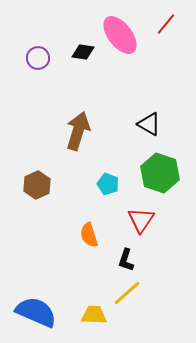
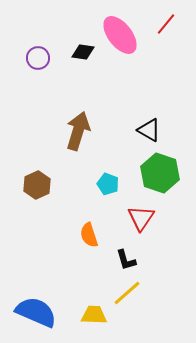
black triangle: moved 6 px down
red triangle: moved 2 px up
black L-shape: rotated 35 degrees counterclockwise
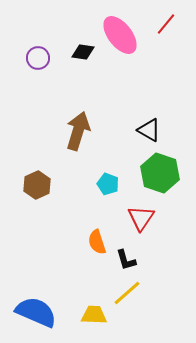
orange semicircle: moved 8 px right, 7 px down
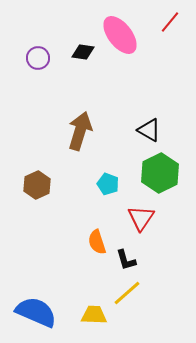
red line: moved 4 px right, 2 px up
brown arrow: moved 2 px right
green hexagon: rotated 15 degrees clockwise
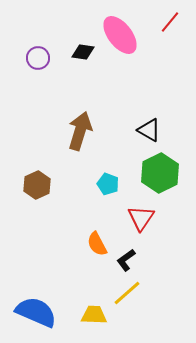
orange semicircle: moved 2 px down; rotated 10 degrees counterclockwise
black L-shape: rotated 70 degrees clockwise
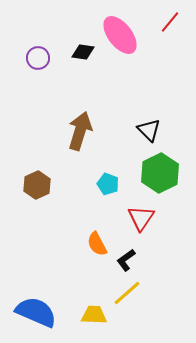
black triangle: rotated 15 degrees clockwise
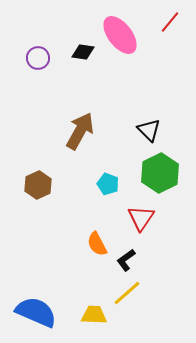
brown arrow: rotated 12 degrees clockwise
brown hexagon: moved 1 px right
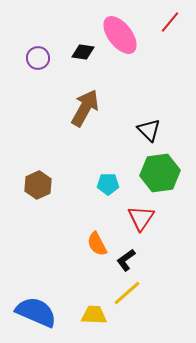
brown arrow: moved 5 px right, 23 px up
green hexagon: rotated 18 degrees clockwise
cyan pentagon: rotated 20 degrees counterclockwise
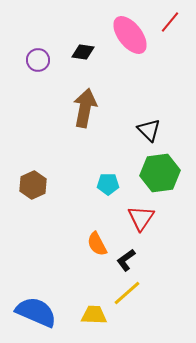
pink ellipse: moved 10 px right
purple circle: moved 2 px down
brown arrow: rotated 18 degrees counterclockwise
brown hexagon: moved 5 px left
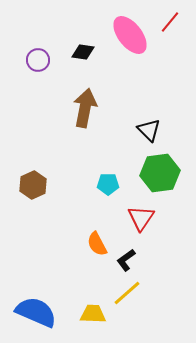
yellow trapezoid: moved 1 px left, 1 px up
